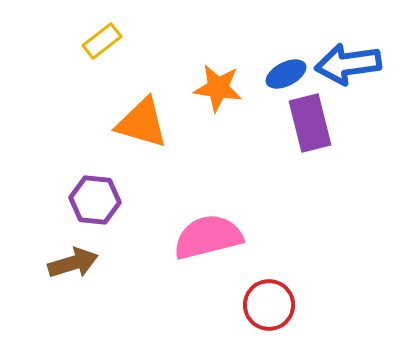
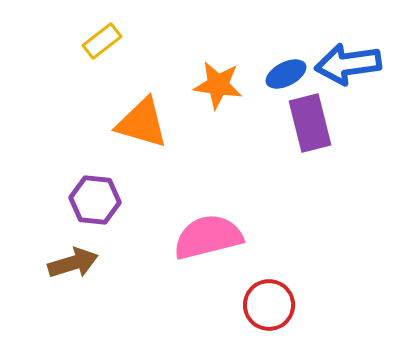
orange star: moved 3 px up
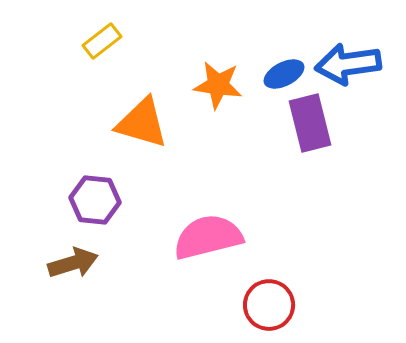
blue ellipse: moved 2 px left
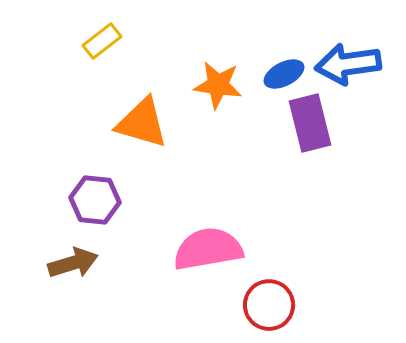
pink semicircle: moved 12 px down; rotated 4 degrees clockwise
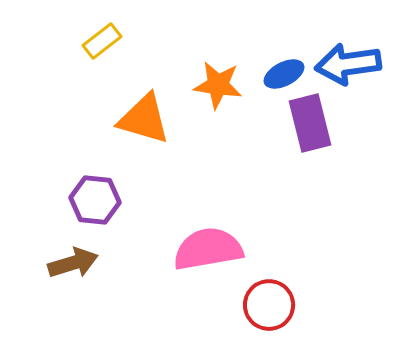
orange triangle: moved 2 px right, 4 px up
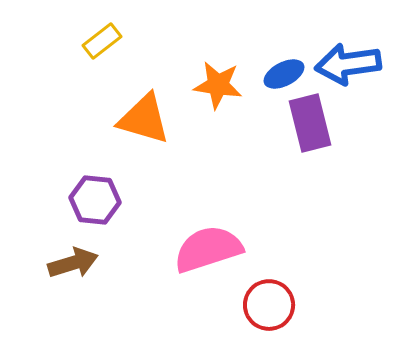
pink semicircle: rotated 8 degrees counterclockwise
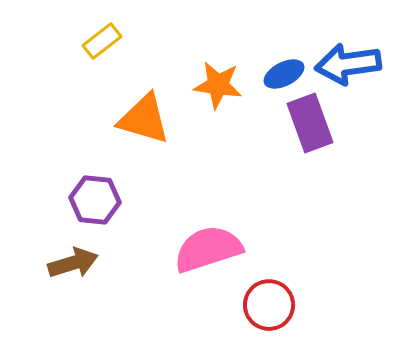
purple rectangle: rotated 6 degrees counterclockwise
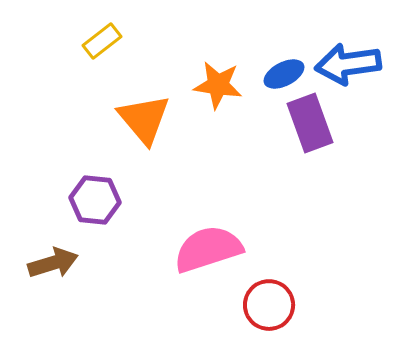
orange triangle: rotated 34 degrees clockwise
brown arrow: moved 20 px left
